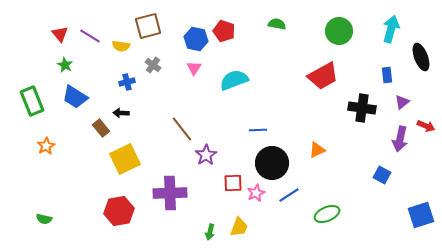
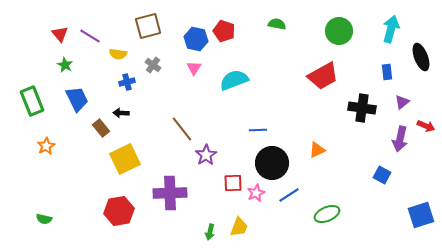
yellow semicircle at (121, 46): moved 3 px left, 8 px down
blue rectangle at (387, 75): moved 3 px up
blue trapezoid at (75, 97): moved 2 px right, 2 px down; rotated 148 degrees counterclockwise
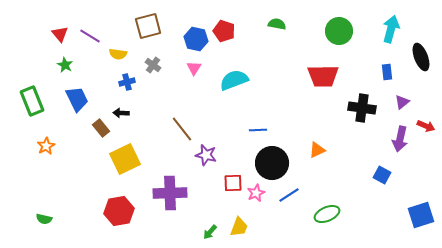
red trapezoid at (323, 76): rotated 28 degrees clockwise
purple star at (206, 155): rotated 25 degrees counterclockwise
green arrow at (210, 232): rotated 28 degrees clockwise
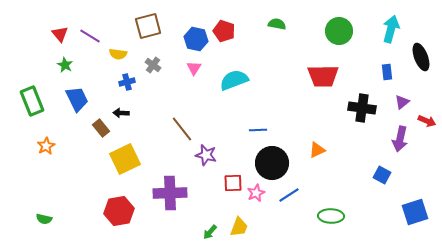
red arrow at (426, 126): moved 1 px right, 5 px up
green ellipse at (327, 214): moved 4 px right, 2 px down; rotated 25 degrees clockwise
blue square at (421, 215): moved 6 px left, 3 px up
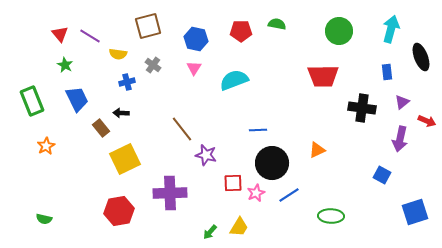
red pentagon at (224, 31): moved 17 px right; rotated 20 degrees counterclockwise
yellow trapezoid at (239, 227): rotated 10 degrees clockwise
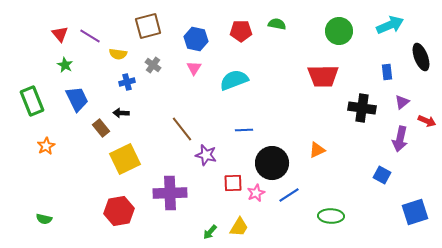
cyan arrow at (391, 29): moved 1 px left, 4 px up; rotated 52 degrees clockwise
blue line at (258, 130): moved 14 px left
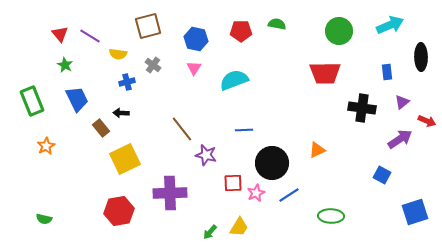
black ellipse at (421, 57): rotated 20 degrees clockwise
red trapezoid at (323, 76): moved 2 px right, 3 px up
purple arrow at (400, 139): rotated 135 degrees counterclockwise
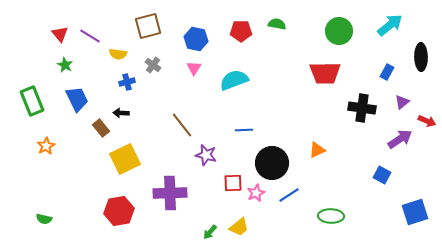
cyan arrow at (390, 25): rotated 16 degrees counterclockwise
blue rectangle at (387, 72): rotated 35 degrees clockwise
brown line at (182, 129): moved 4 px up
yellow trapezoid at (239, 227): rotated 20 degrees clockwise
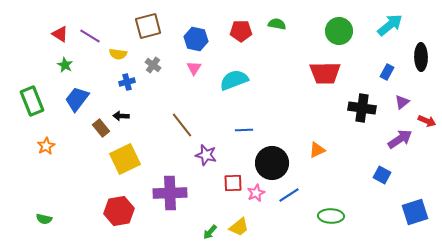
red triangle at (60, 34): rotated 18 degrees counterclockwise
blue trapezoid at (77, 99): rotated 116 degrees counterclockwise
black arrow at (121, 113): moved 3 px down
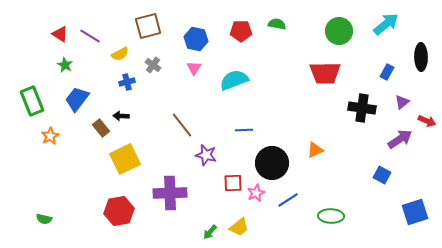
cyan arrow at (390, 25): moved 4 px left, 1 px up
yellow semicircle at (118, 54): moved 2 px right; rotated 36 degrees counterclockwise
orange star at (46, 146): moved 4 px right, 10 px up
orange triangle at (317, 150): moved 2 px left
blue line at (289, 195): moved 1 px left, 5 px down
